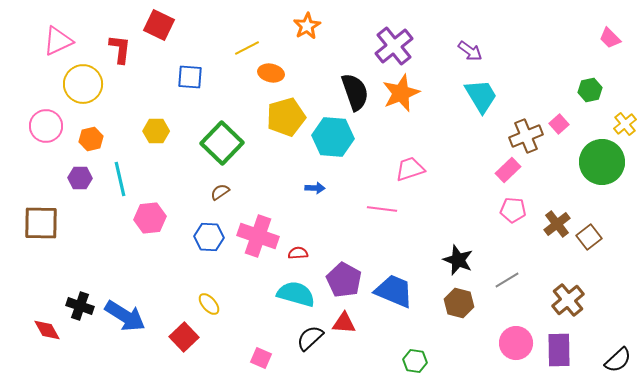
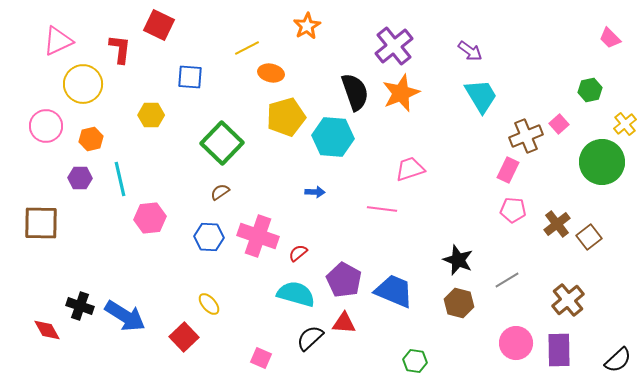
yellow hexagon at (156, 131): moved 5 px left, 16 px up
pink rectangle at (508, 170): rotated 20 degrees counterclockwise
blue arrow at (315, 188): moved 4 px down
red semicircle at (298, 253): rotated 36 degrees counterclockwise
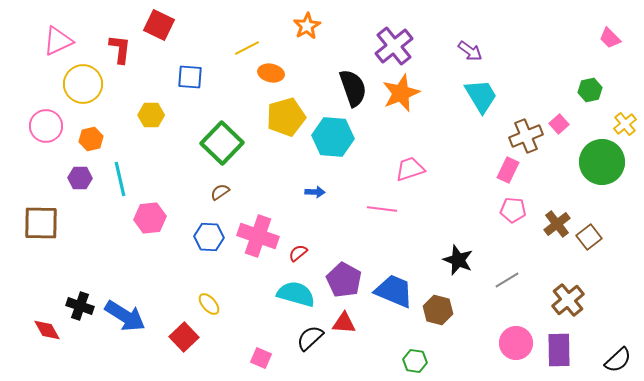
black semicircle at (355, 92): moved 2 px left, 4 px up
brown hexagon at (459, 303): moved 21 px left, 7 px down
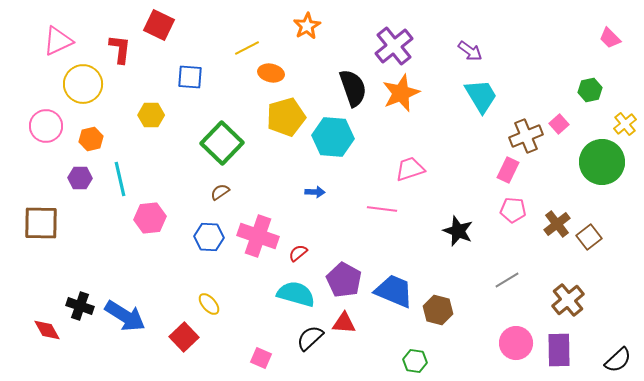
black star at (458, 260): moved 29 px up
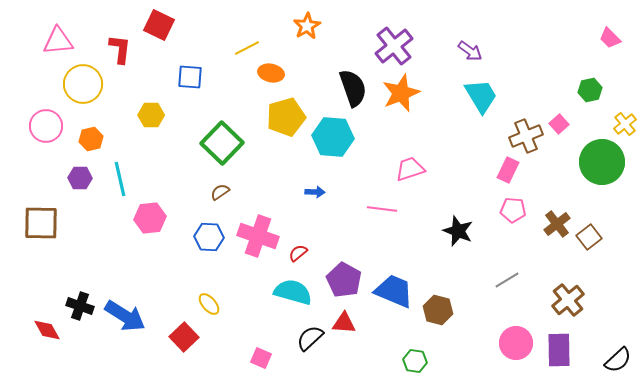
pink triangle at (58, 41): rotated 20 degrees clockwise
cyan semicircle at (296, 294): moved 3 px left, 2 px up
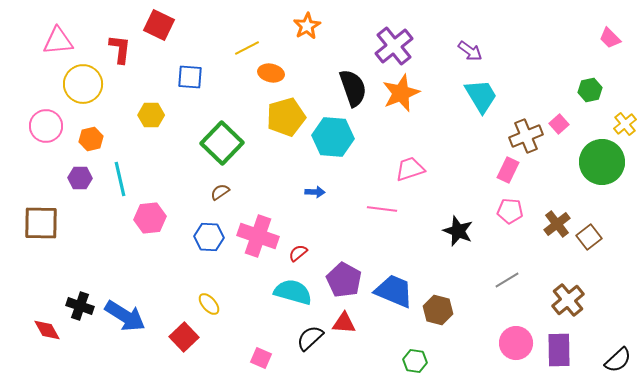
pink pentagon at (513, 210): moved 3 px left, 1 px down
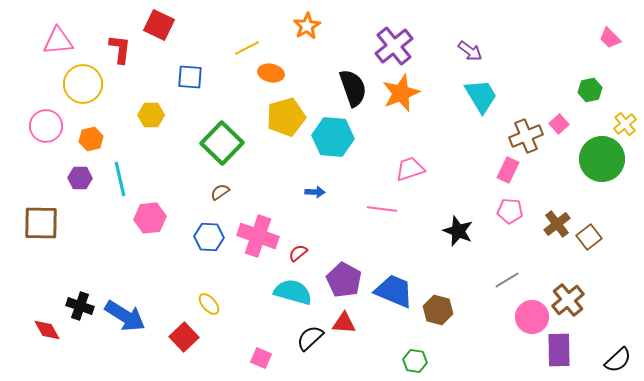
green circle at (602, 162): moved 3 px up
pink circle at (516, 343): moved 16 px right, 26 px up
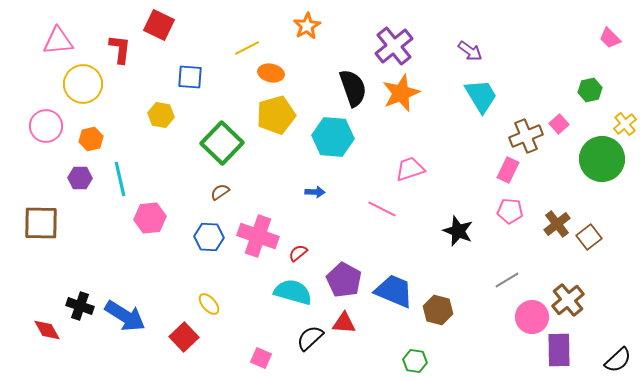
yellow hexagon at (151, 115): moved 10 px right; rotated 10 degrees clockwise
yellow pentagon at (286, 117): moved 10 px left, 2 px up
pink line at (382, 209): rotated 20 degrees clockwise
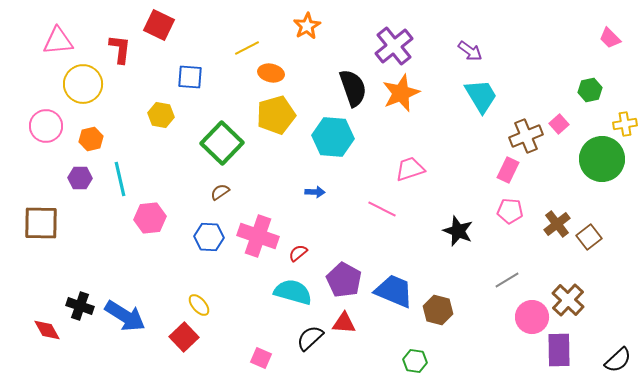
yellow cross at (625, 124): rotated 30 degrees clockwise
brown cross at (568, 300): rotated 8 degrees counterclockwise
yellow ellipse at (209, 304): moved 10 px left, 1 px down
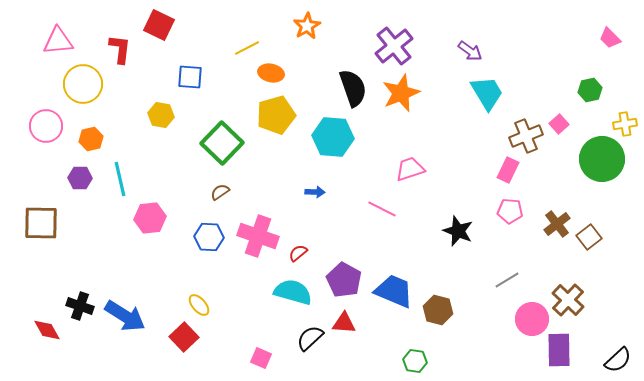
cyan trapezoid at (481, 96): moved 6 px right, 3 px up
pink circle at (532, 317): moved 2 px down
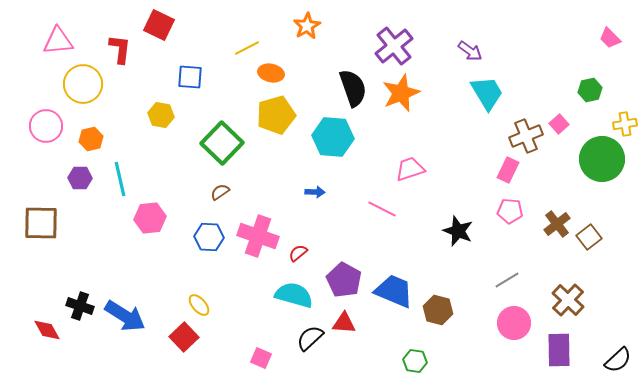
cyan semicircle at (293, 292): moved 1 px right, 3 px down
pink circle at (532, 319): moved 18 px left, 4 px down
